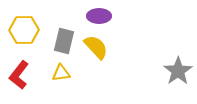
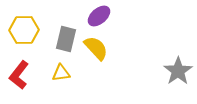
purple ellipse: rotated 40 degrees counterclockwise
gray rectangle: moved 2 px right, 2 px up
yellow semicircle: moved 1 px down
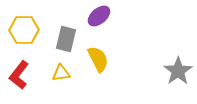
yellow semicircle: moved 2 px right, 11 px down; rotated 16 degrees clockwise
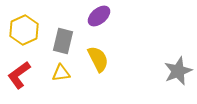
yellow hexagon: rotated 24 degrees counterclockwise
gray rectangle: moved 3 px left, 2 px down
gray star: rotated 12 degrees clockwise
red L-shape: rotated 16 degrees clockwise
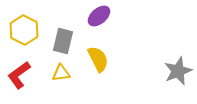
yellow hexagon: rotated 8 degrees counterclockwise
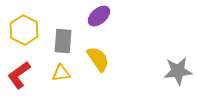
gray rectangle: rotated 10 degrees counterclockwise
yellow semicircle: rotated 8 degrees counterclockwise
gray star: rotated 16 degrees clockwise
